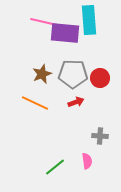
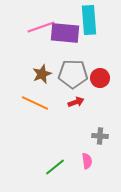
pink line: moved 3 px left, 5 px down; rotated 32 degrees counterclockwise
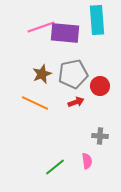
cyan rectangle: moved 8 px right
gray pentagon: rotated 12 degrees counterclockwise
red circle: moved 8 px down
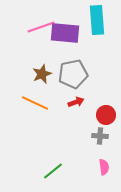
red circle: moved 6 px right, 29 px down
pink semicircle: moved 17 px right, 6 px down
green line: moved 2 px left, 4 px down
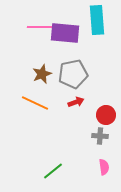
pink line: rotated 20 degrees clockwise
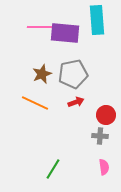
green line: moved 2 px up; rotated 20 degrees counterclockwise
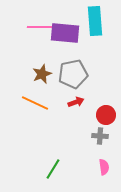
cyan rectangle: moved 2 px left, 1 px down
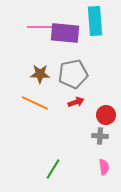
brown star: moved 2 px left; rotated 24 degrees clockwise
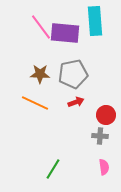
pink line: rotated 52 degrees clockwise
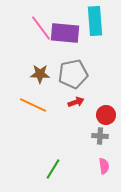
pink line: moved 1 px down
orange line: moved 2 px left, 2 px down
pink semicircle: moved 1 px up
